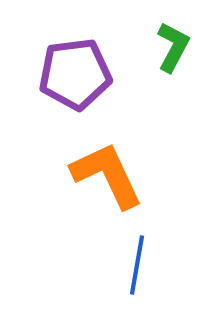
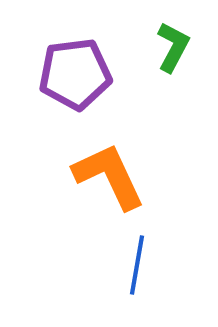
orange L-shape: moved 2 px right, 1 px down
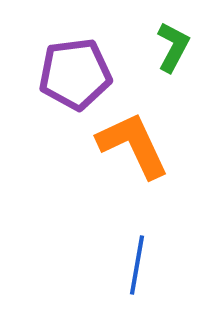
orange L-shape: moved 24 px right, 31 px up
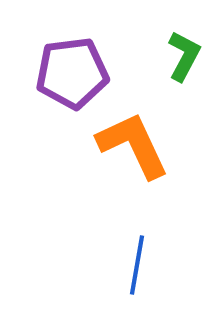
green L-shape: moved 11 px right, 9 px down
purple pentagon: moved 3 px left, 1 px up
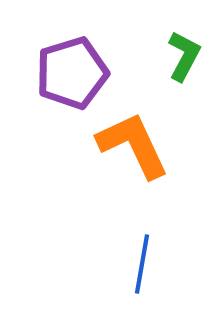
purple pentagon: rotated 10 degrees counterclockwise
blue line: moved 5 px right, 1 px up
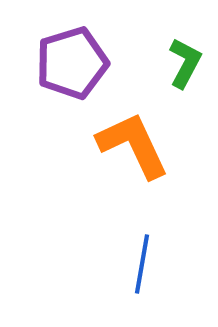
green L-shape: moved 1 px right, 7 px down
purple pentagon: moved 10 px up
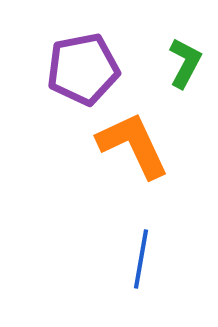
purple pentagon: moved 11 px right, 6 px down; rotated 6 degrees clockwise
blue line: moved 1 px left, 5 px up
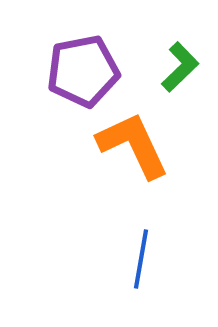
green L-shape: moved 5 px left, 4 px down; rotated 18 degrees clockwise
purple pentagon: moved 2 px down
